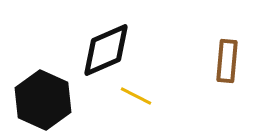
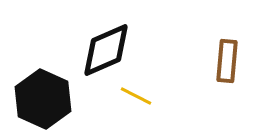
black hexagon: moved 1 px up
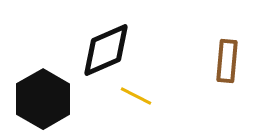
black hexagon: rotated 6 degrees clockwise
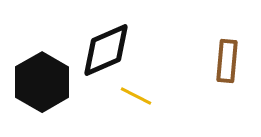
black hexagon: moved 1 px left, 17 px up
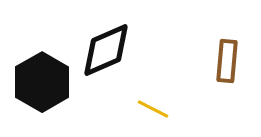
yellow line: moved 17 px right, 13 px down
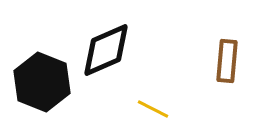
black hexagon: rotated 8 degrees counterclockwise
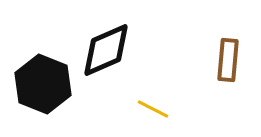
brown rectangle: moved 1 px right, 1 px up
black hexagon: moved 1 px right, 2 px down
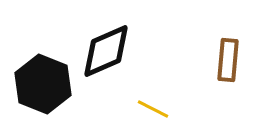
black diamond: moved 1 px down
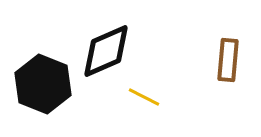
yellow line: moved 9 px left, 12 px up
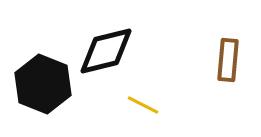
black diamond: rotated 10 degrees clockwise
yellow line: moved 1 px left, 8 px down
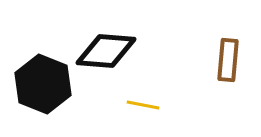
black diamond: rotated 18 degrees clockwise
yellow line: rotated 16 degrees counterclockwise
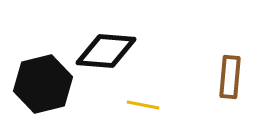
brown rectangle: moved 2 px right, 17 px down
black hexagon: rotated 24 degrees clockwise
